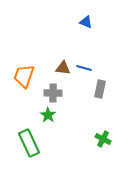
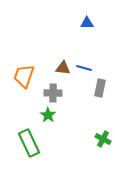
blue triangle: moved 1 px right, 1 px down; rotated 24 degrees counterclockwise
gray rectangle: moved 1 px up
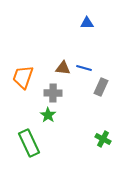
orange trapezoid: moved 1 px left, 1 px down
gray rectangle: moved 1 px right, 1 px up; rotated 12 degrees clockwise
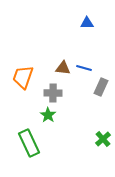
green cross: rotated 21 degrees clockwise
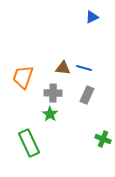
blue triangle: moved 5 px right, 6 px up; rotated 24 degrees counterclockwise
gray rectangle: moved 14 px left, 8 px down
green star: moved 2 px right, 1 px up
green cross: rotated 28 degrees counterclockwise
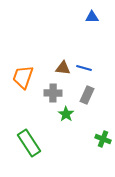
blue triangle: rotated 24 degrees clockwise
green star: moved 16 px right
green rectangle: rotated 8 degrees counterclockwise
